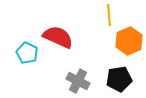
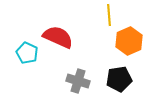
gray cross: rotated 10 degrees counterclockwise
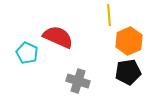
black pentagon: moved 9 px right, 7 px up
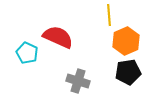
orange hexagon: moved 3 px left
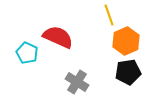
yellow line: rotated 15 degrees counterclockwise
gray cross: moved 1 px left, 1 px down; rotated 15 degrees clockwise
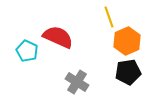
yellow line: moved 2 px down
orange hexagon: moved 1 px right
cyan pentagon: moved 2 px up
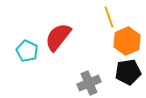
red semicircle: rotated 76 degrees counterclockwise
gray cross: moved 12 px right, 1 px down; rotated 35 degrees clockwise
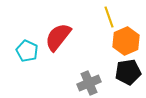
orange hexagon: moved 1 px left
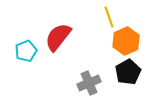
cyan pentagon: moved 1 px left; rotated 25 degrees clockwise
black pentagon: rotated 20 degrees counterclockwise
